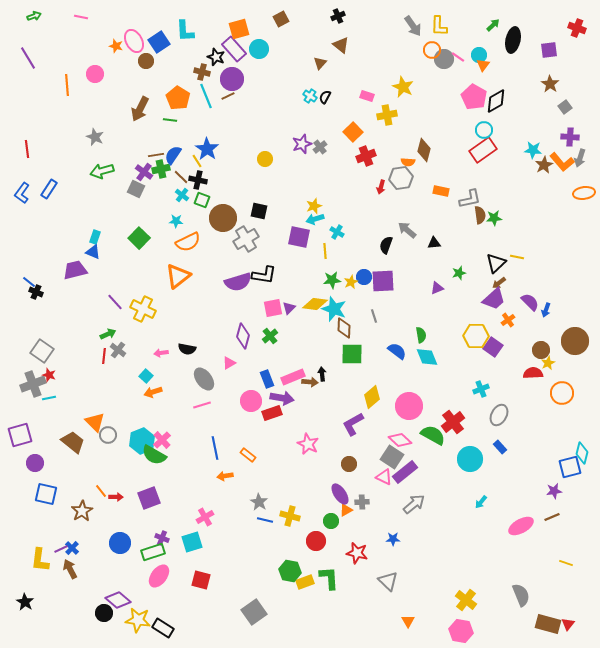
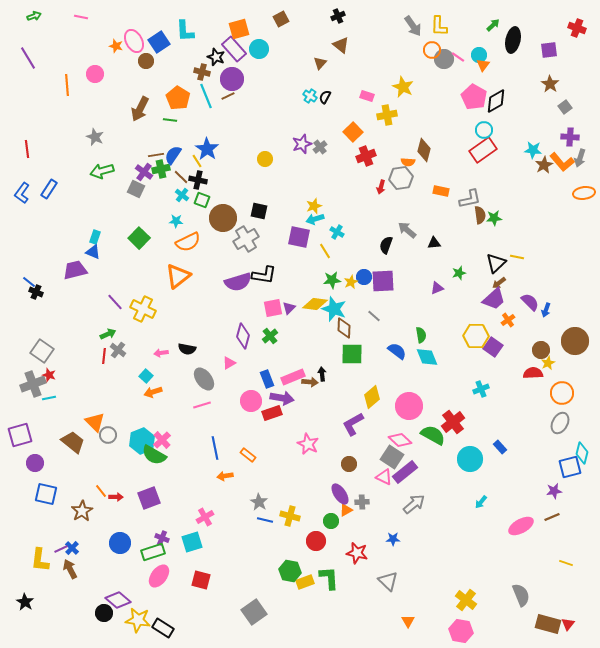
yellow line at (325, 251): rotated 28 degrees counterclockwise
gray line at (374, 316): rotated 32 degrees counterclockwise
gray ellipse at (499, 415): moved 61 px right, 8 px down
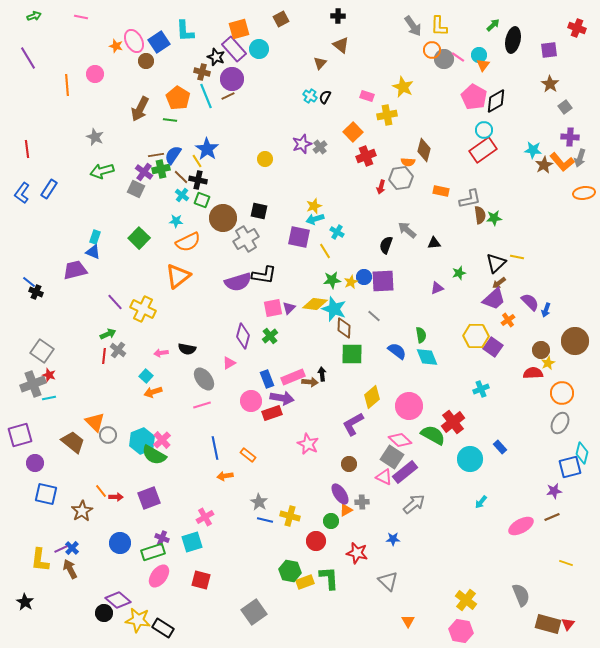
black cross at (338, 16): rotated 24 degrees clockwise
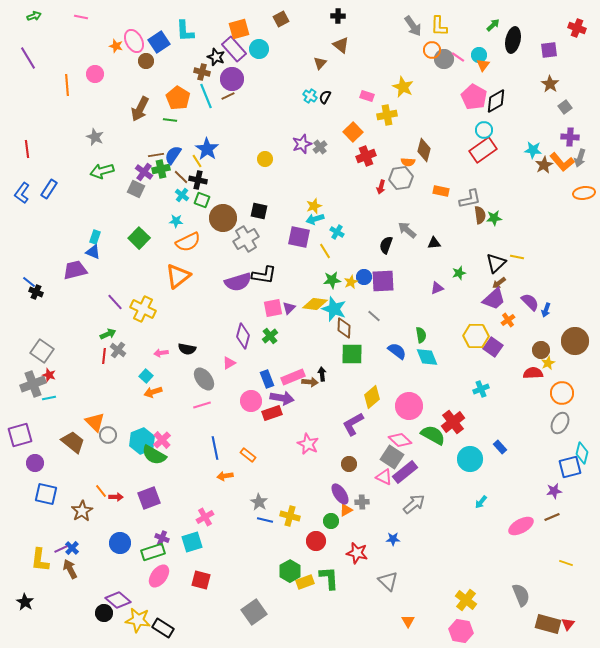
green hexagon at (290, 571): rotated 20 degrees clockwise
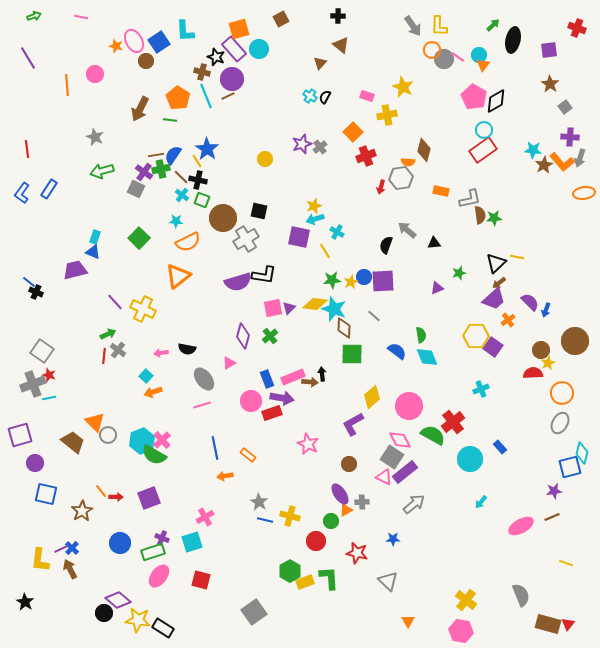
pink diamond at (400, 440): rotated 20 degrees clockwise
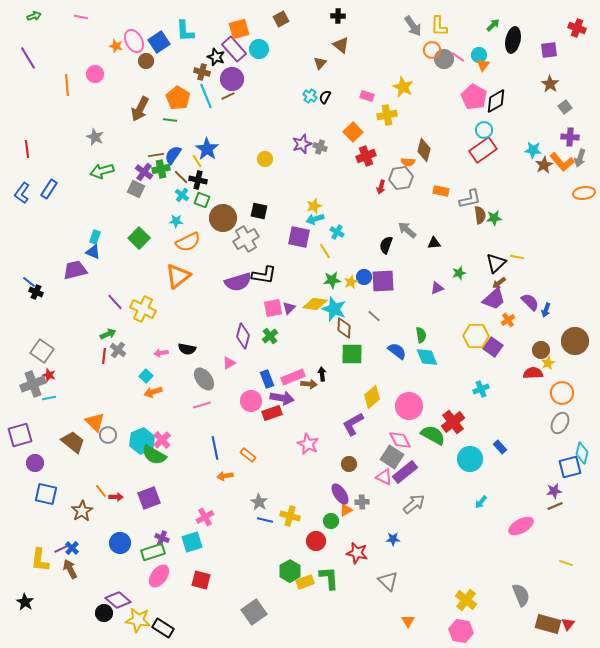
gray cross at (320, 147): rotated 32 degrees counterclockwise
brown arrow at (310, 382): moved 1 px left, 2 px down
brown line at (552, 517): moved 3 px right, 11 px up
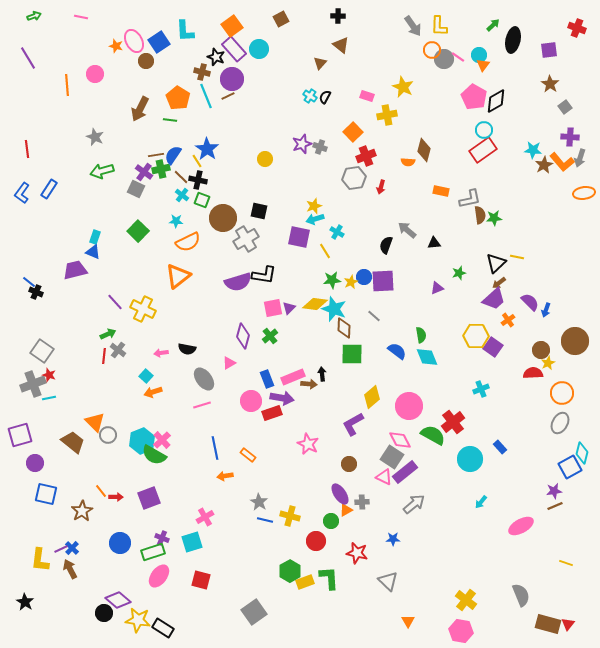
orange square at (239, 29): moved 7 px left, 3 px up; rotated 20 degrees counterclockwise
gray hexagon at (401, 178): moved 47 px left
green square at (139, 238): moved 1 px left, 7 px up
blue square at (570, 467): rotated 15 degrees counterclockwise
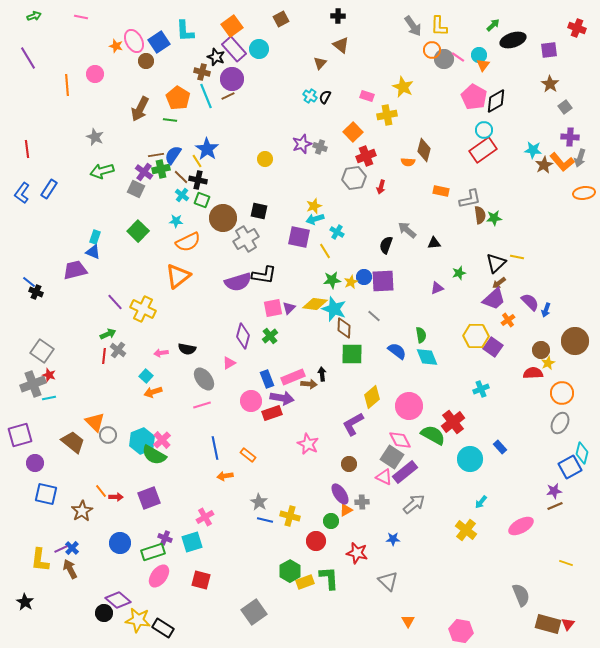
black ellipse at (513, 40): rotated 60 degrees clockwise
purple cross at (162, 538): moved 3 px right
yellow cross at (466, 600): moved 70 px up
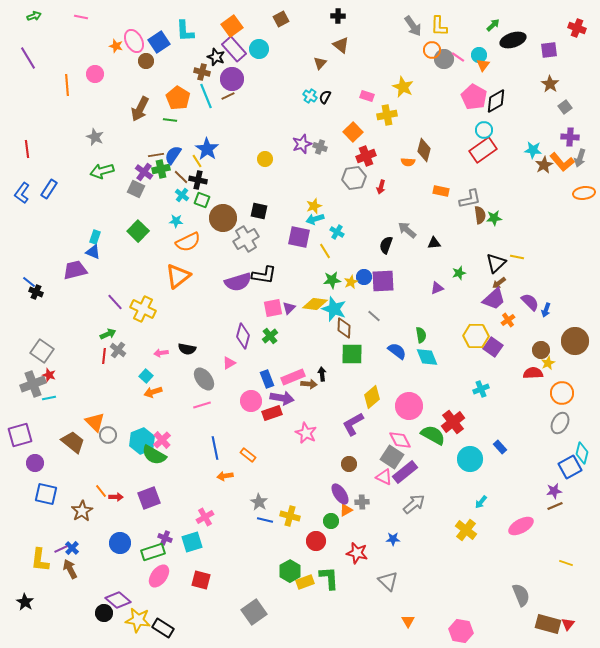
pink star at (308, 444): moved 2 px left, 11 px up
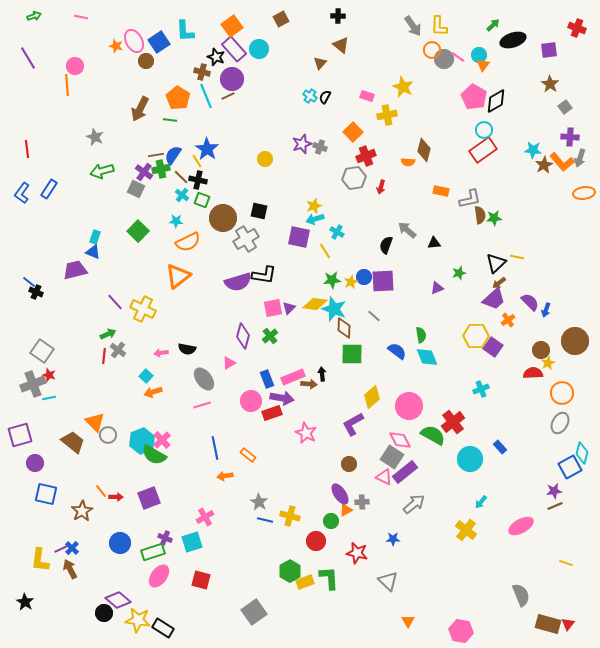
pink circle at (95, 74): moved 20 px left, 8 px up
